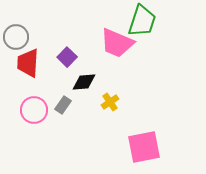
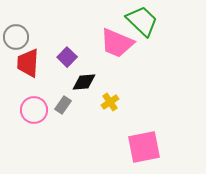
green trapezoid: rotated 64 degrees counterclockwise
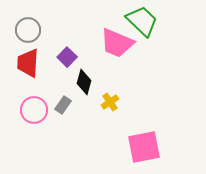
gray circle: moved 12 px right, 7 px up
black diamond: rotated 70 degrees counterclockwise
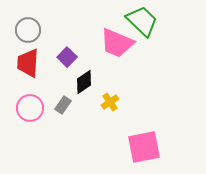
black diamond: rotated 40 degrees clockwise
pink circle: moved 4 px left, 2 px up
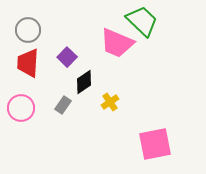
pink circle: moved 9 px left
pink square: moved 11 px right, 3 px up
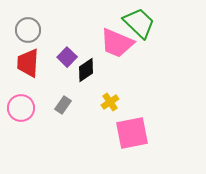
green trapezoid: moved 3 px left, 2 px down
black diamond: moved 2 px right, 12 px up
pink square: moved 23 px left, 11 px up
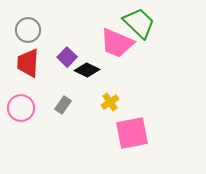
black diamond: moved 1 px right; rotated 60 degrees clockwise
